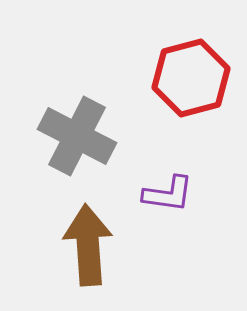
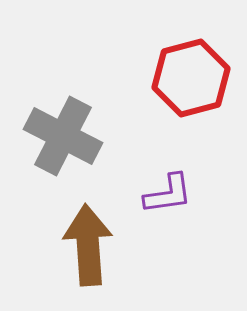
gray cross: moved 14 px left
purple L-shape: rotated 16 degrees counterclockwise
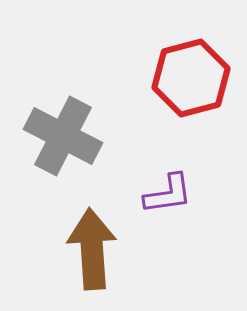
brown arrow: moved 4 px right, 4 px down
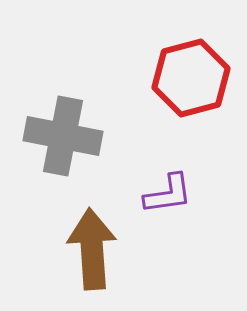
gray cross: rotated 16 degrees counterclockwise
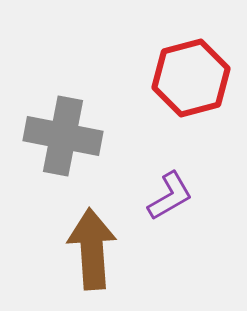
purple L-shape: moved 2 px right, 2 px down; rotated 22 degrees counterclockwise
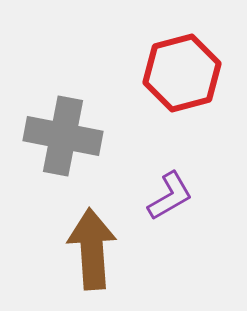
red hexagon: moved 9 px left, 5 px up
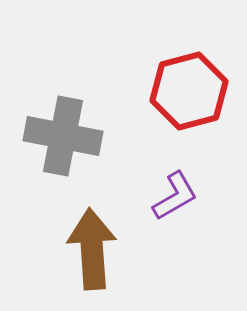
red hexagon: moved 7 px right, 18 px down
purple L-shape: moved 5 px right
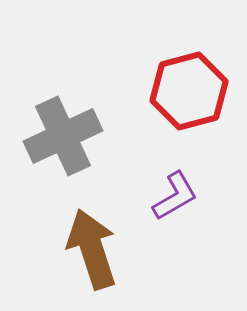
gray cross: rotated 36 degrees counterclockwise
brown arrow: rotated 14 degrees counterclockwise
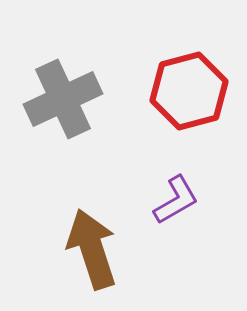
gray cross: moved 37 px up
purple L-shape: moved 1 px right, 4 px down
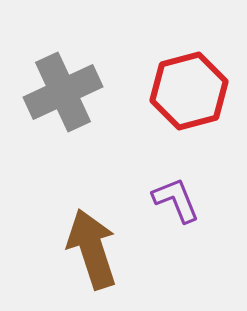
gray cross: moved 7 px up
purple L-shape: rotated 82 degrees counterclockwise
